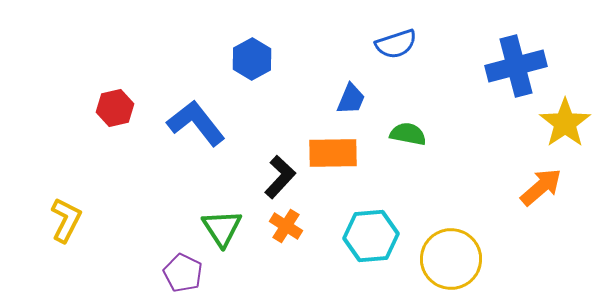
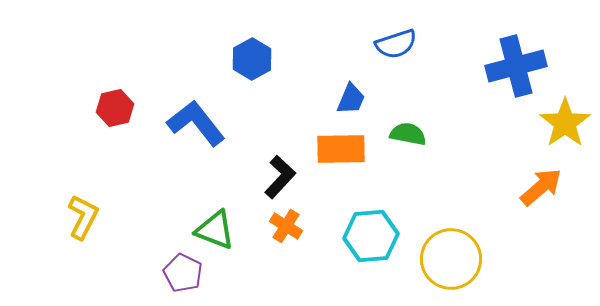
orange rectangle: moved 8 px right, 4 px up
yellow L-shape: moved 17 px right, 3 px up
green triangle: moved 7 px left, 2 px down; rotated 36 degrees counterclockwise
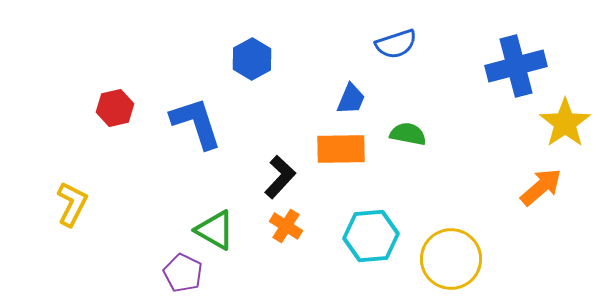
blue L-shape: rotated 20 degrees clockwise
yellow L-shape: moved 11 px left, 13 px up
green triangle: rotated 9 degrees clockwise
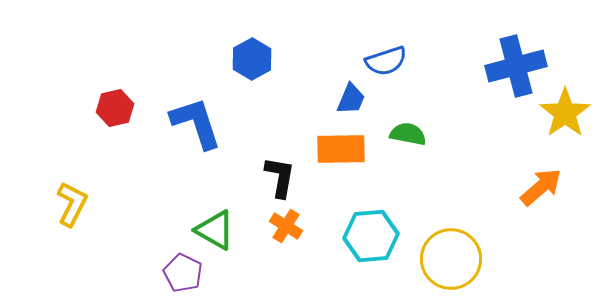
blue semicircle: moved 10 px left, 17 px down
yellow star: moved 10 px up
black L-shape: rotated 33 degrees counterclockwise
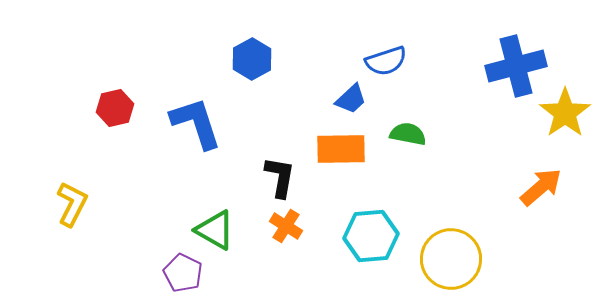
blue trapezoid: rotated 24 degrees clockwise
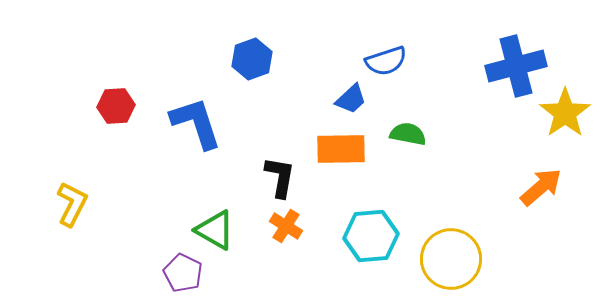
blue hexagon: rotated 9 degrees clockwise
red hexagon: moved 1 px right, 2 px up; rotated 9 degrees clockwise
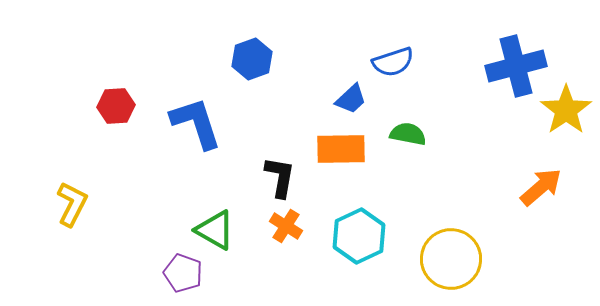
blue semicircle: moved 7 px right, 1 px down
yellow star: moved 1 px right, 3 px up
cyan hexagon: moved 12 px left; rotated 20 degrees counterclockwise
purple pentagon: rotated 6 degrees counterclockwise
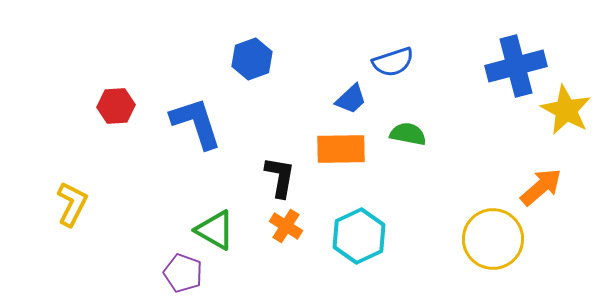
yellow star: rotated 9 degrees counterclockwise
yellow circle: moved 42 px right, 20 px up
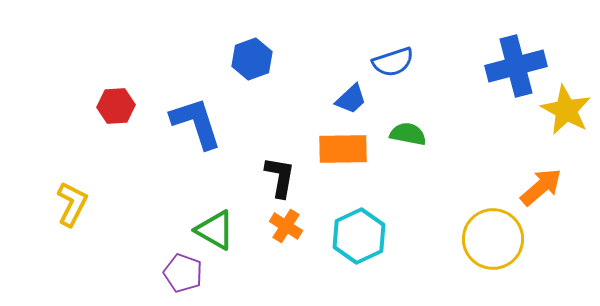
orange rectangle: moved 2 px right
